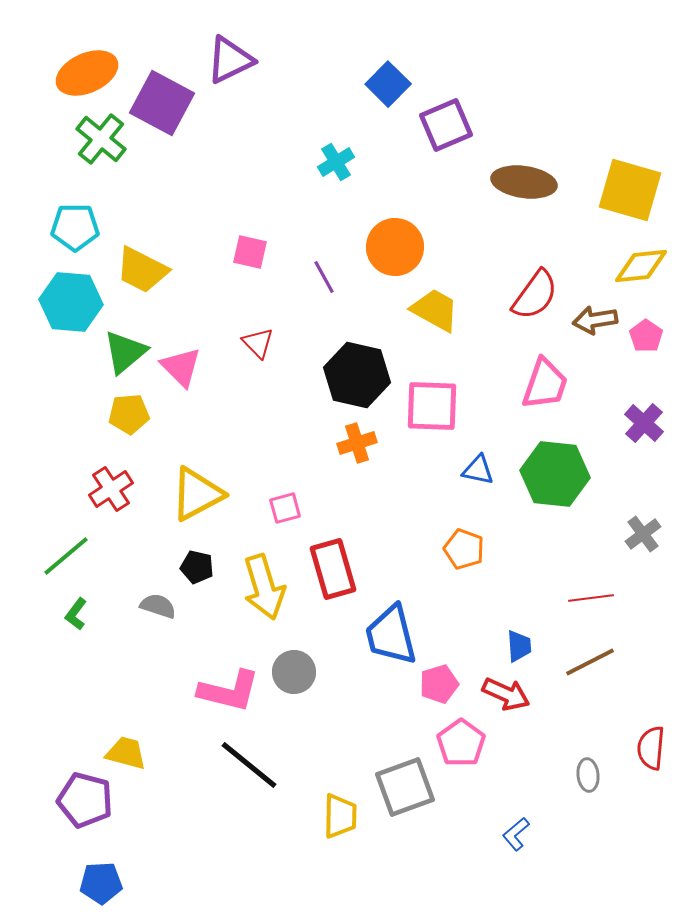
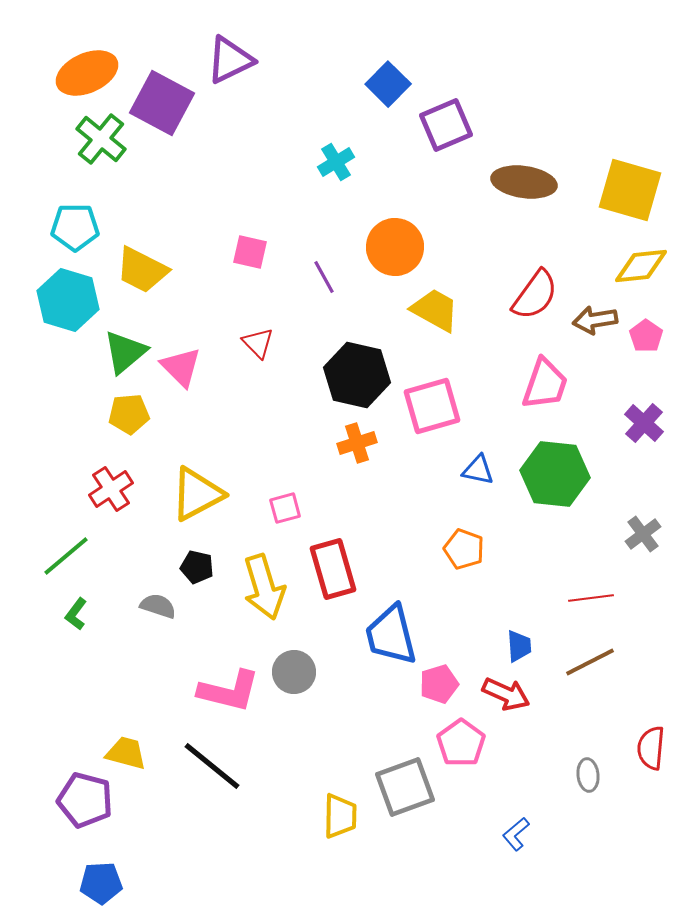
cyan hexagon at (71, 302): moved 3 px left, 2 px up; rotated 12 degrees clockwise
pink square at (432, 406): rotated 18 degrees counterclockwise
black line at (249, 765): moved 37 px left, 1 px down
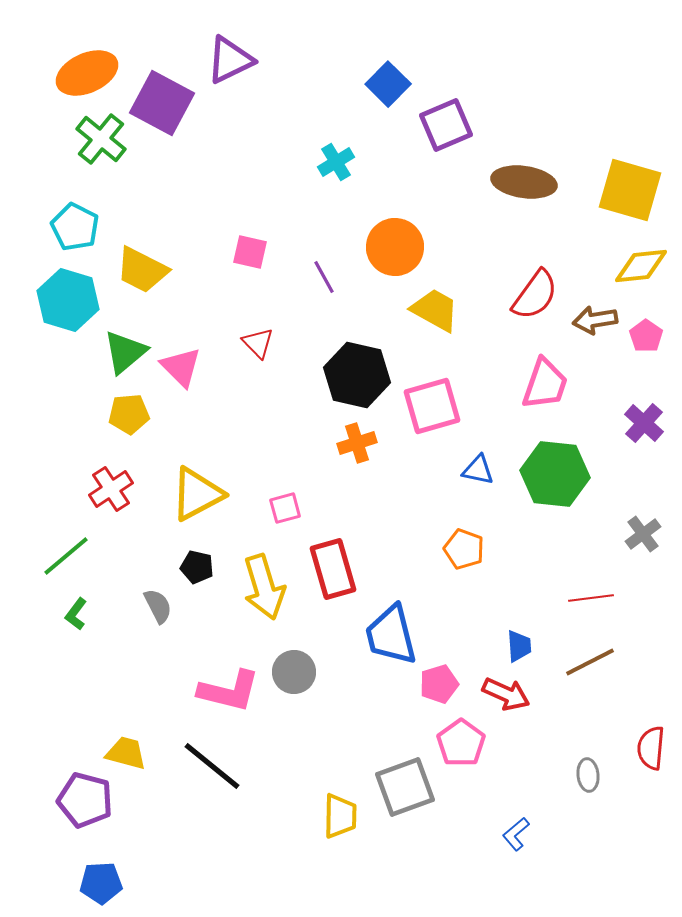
cyan pentagon at (75, 227): rotated 27 degrees clockwise
gray semicircle at (158, 606): rotated 45 degrees clockwise
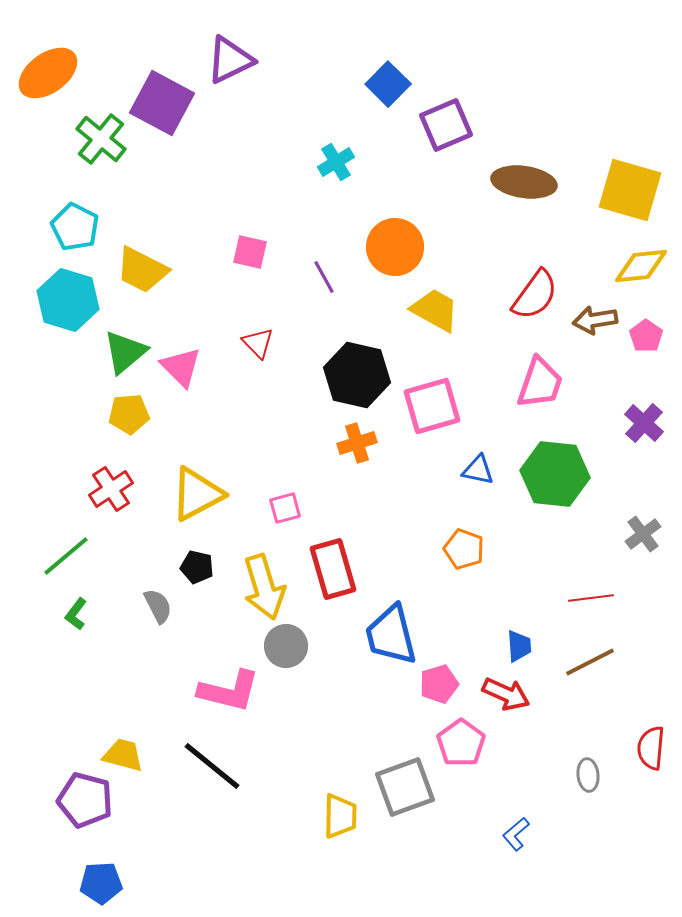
orange ellipse at (87, 73): moved 39 px left; rotated 12 degrees counterclockwise
pink trapezoid at (545, 384): moved 5 px left, 1 px up
gray circle at (294, 672): moved 8 px left, 26 px up
yellow trapezoid at (126, 753): moved 3 px left, 2 px down
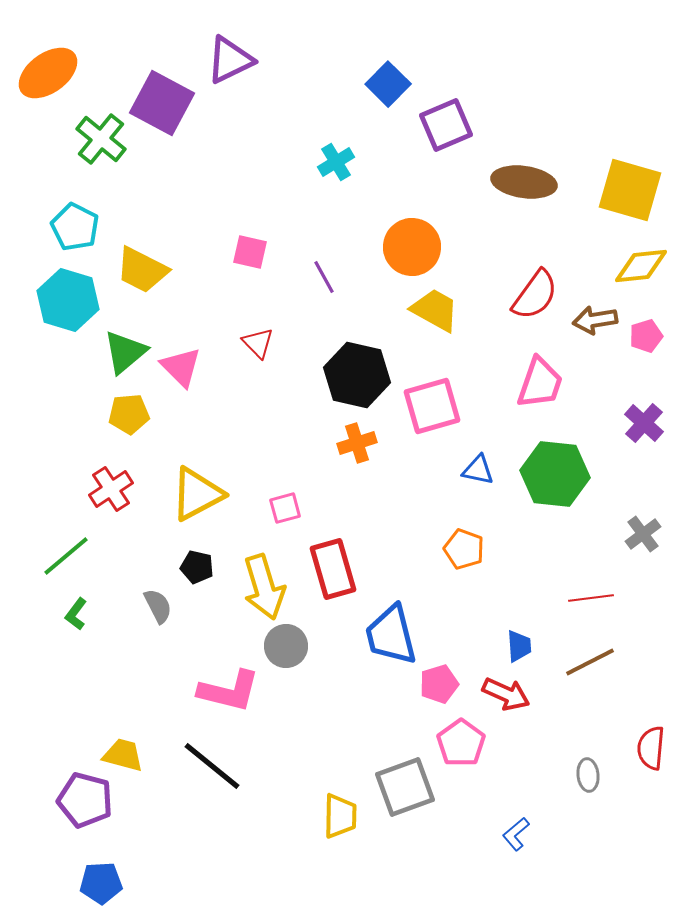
orange circle at (395, 247): moved 17 px right
pink pentagon at (646, 336): rotated 20 degrees clockwise
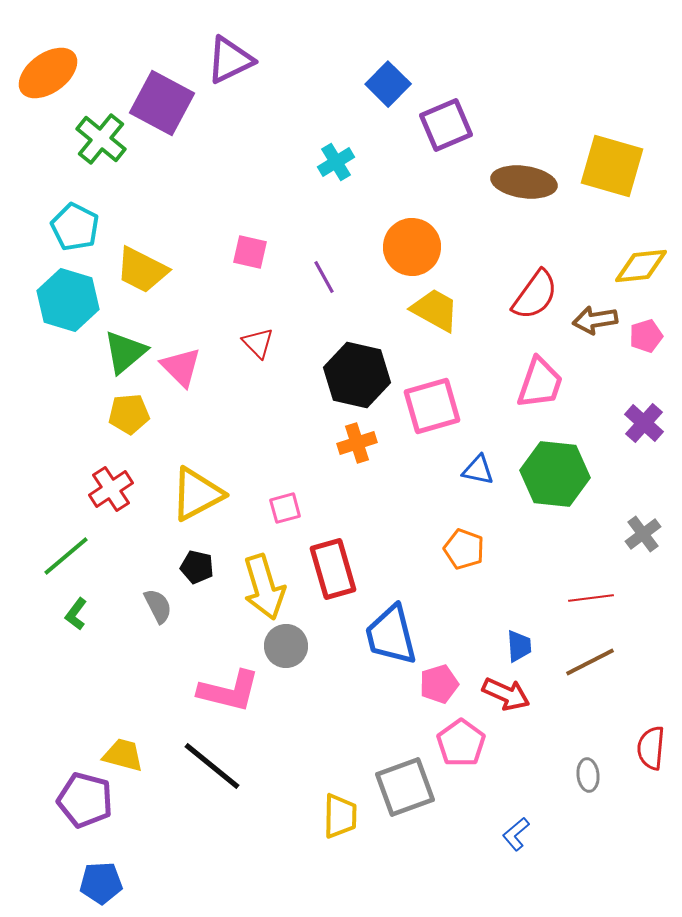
yellow square at (630, 190): moved 18 px left, 24 px up
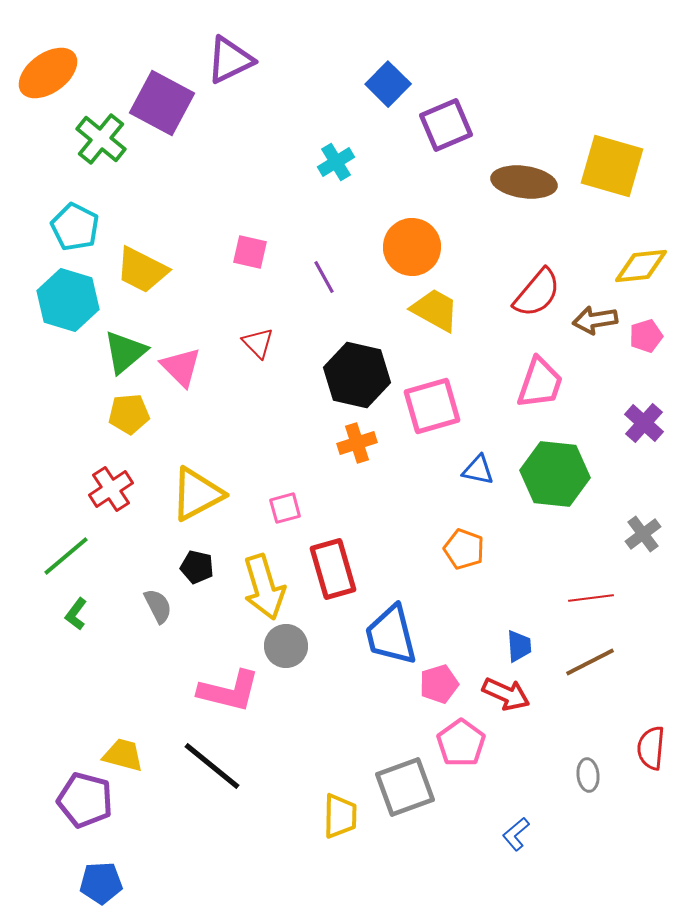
red semicircle at (535, 295): moved 2 px right, 2 px up; rotated 4 degrees clockwise
